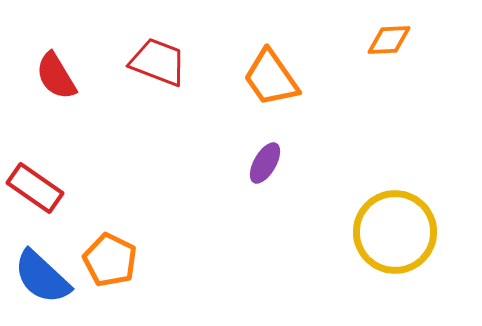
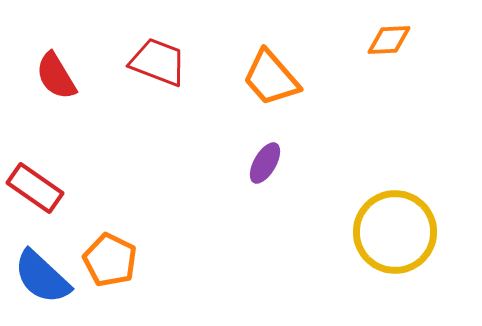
orange trapezoid: rotated 6 degrees counterclockwise
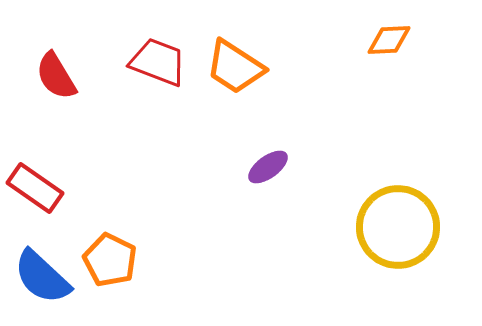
orange trapezoid: moved 36 px left, 11 px up; rotated 16 degrees counterclockwise
purple ellipse: moved 3 px right, 4 px down; rotated 24 degrees clockwise
yellow circle: moved 3 px right, 5 px up
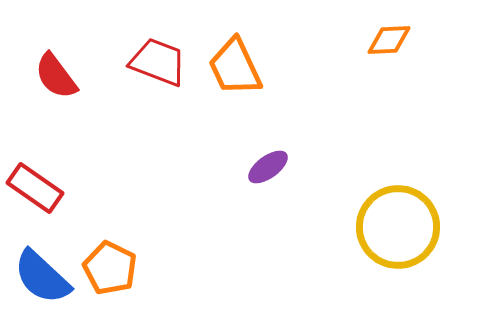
orange trapezoid: rotated 32 degrees clockwise
red semicircle: rotated 6 degrees counterclockwise
orange pentagon: moved 8 px down
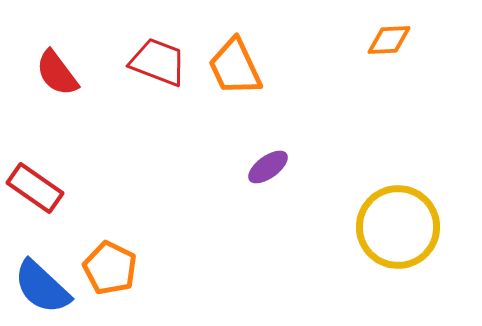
red semicircle: moved 1 px right, 3 px up
blue semicircle: moved 10 px down
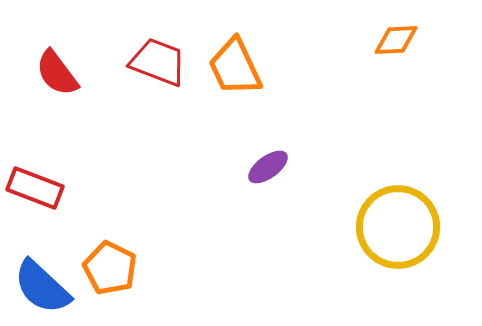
orange diamond: moved 7 px right
red rectangle: rotated 14 degrees counterclockwise
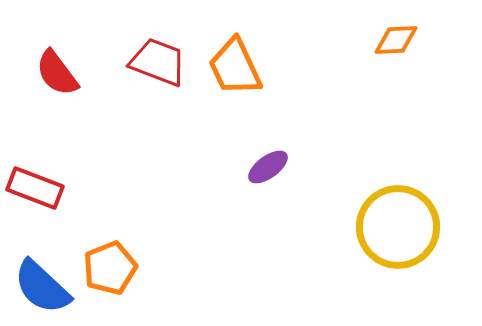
orange pentagon: rotated 24 degrees clockwise
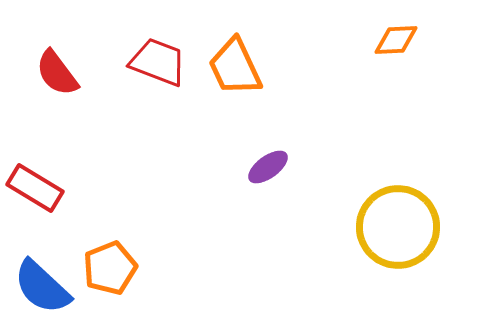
red rectangle: rotated 10 degrees clockwise
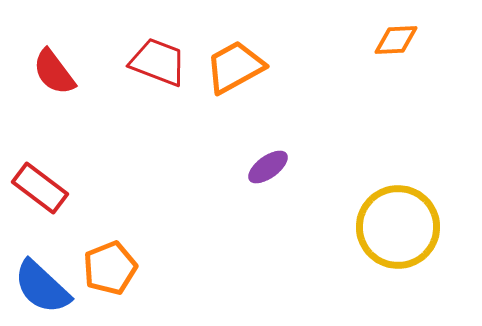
orange trapezoid: rotated 86 degrees clockwise
red semicircle: moved 3 px left, 1 px up
red rectangle: moved 5 px right; rotated 6 degrees clockwise
